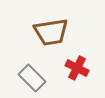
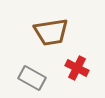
gray rectangle: rotated 16 degrees counterclockwise
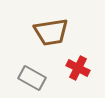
red cross: moved 1 px right
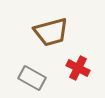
brown trapezoid: rotated 6 degrees counterclockwise
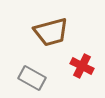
red cross: moved 4 px right, 2 px up
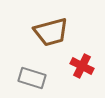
gray rectangle: rotated 12 degrees counterclockwise
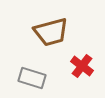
red cross: rotated 10 degrees clockwise
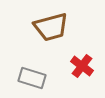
brown trapezoid: moved 5 px up
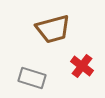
brown trapezoid: moved 2 px right, 2 px down
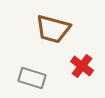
brown trapezoid: rotated 30 degrees clockwise
